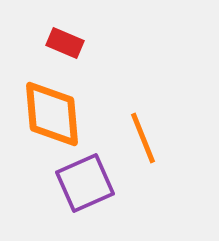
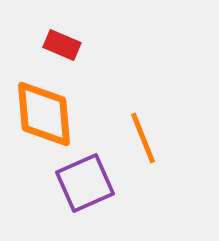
red rectangle: moved 3 px left, 2 px down
orange diamond: moved 8 px left
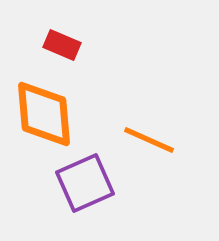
orange line: moved 6 px right, 2 px down; rotated 44 degrees counterclockwise
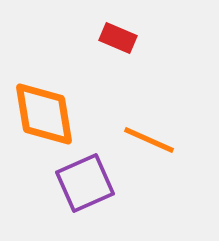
red rectangle: moved 56 px right, 7 px up
orange diamond: rotated 4 degrees counterclockwise
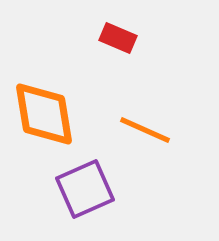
orange line: moved 4 px left, 10 px up
purple square: moved 6 px down
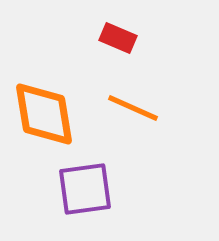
orange line: moved 12 px left, 22 px up
purple square: rotated 16 degrees clockwise
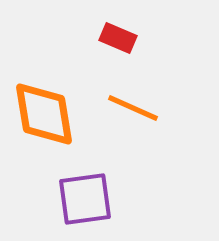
purple square: moved 10 px down
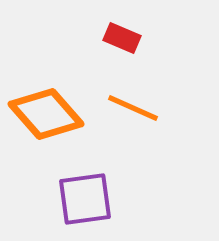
red rectangle: moved 4 px right
orange diamond: moved 2 px right; rotated 32 degrees counterclockwise
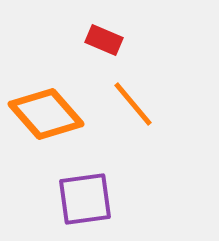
red rectangle: moved 18 px left, 2 px down
orange line: moved 4 px up; rotated 26 degrees clockwise
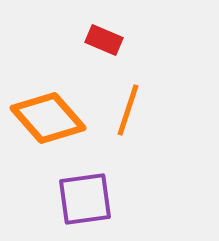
orange line: moved 5 px left, 6 px down; rotated 58 degrees clockwise
orange diamond: moved 2 px right, 4 px down
